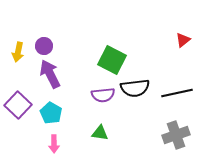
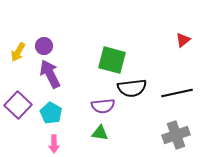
yellow arrow: rotated 18 degrees clockwise
green square: rotated 12 degrees counterclockwise
black semicircle: moved 3 px left
purple semicircle: moved 11 px down
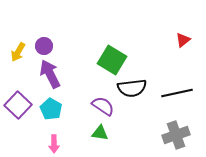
green square: rotated 16 degrees clockwise
purple semicircle: rotated 140 degrees counterclockwise
cyan pentagon: moved 4 px up
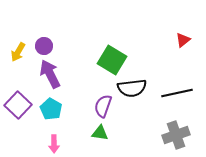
purple semicircle: rotated 105 degrees counterclockwise
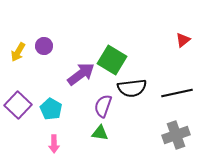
purple arrow: moved 31 px right; rotated 80 degrees clockwise
